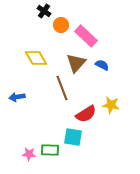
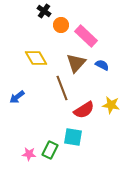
blue arrow: rotated 28 degrees counterclockwise
red semicircle: moved 2 px left, 4 px up
green rectangle: rotated 66 degrees counterclockwise
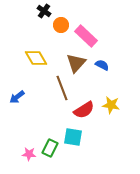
green rectangle: moved 2 px up
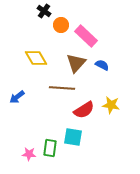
brown line: rotated 65 degrees counterclockwise
green rectangle: rotated 18 degrees counterclockwise
